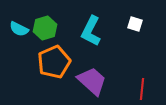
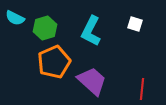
cyan semicircle: moved 4 px left, 11 px up
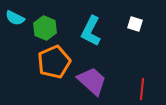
green hexagon: rotated 20 degrees counterclockwise
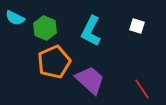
white square: moved 2 px right, 2 px down
purple trapezoid: moved 2 px left, 1 px up
red line: rotated 40 degrees counterclockwise
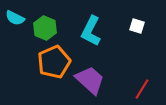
red line: rotated 65 degrees clockwise
